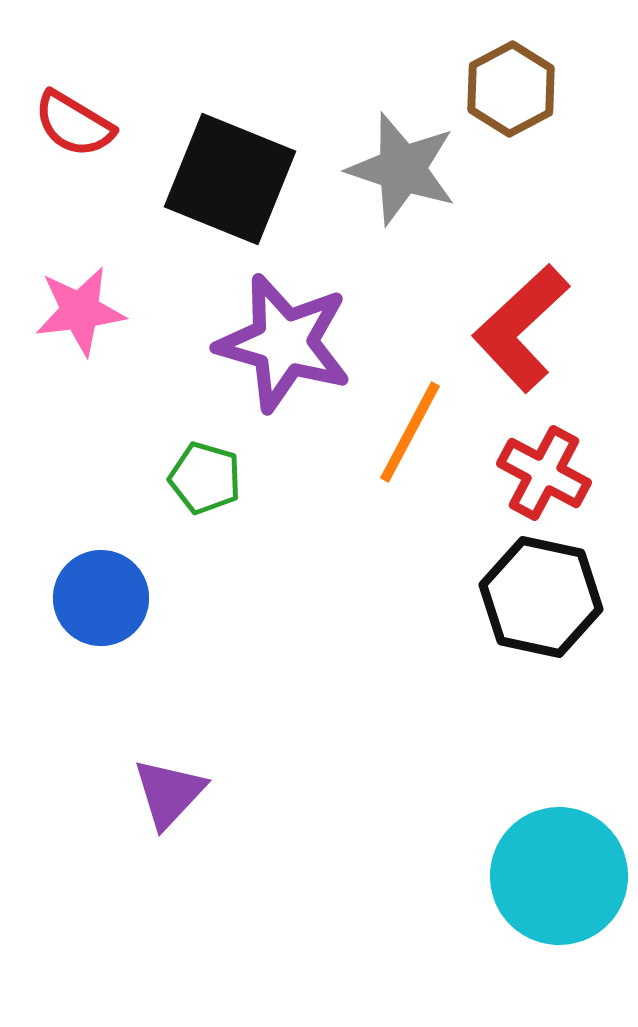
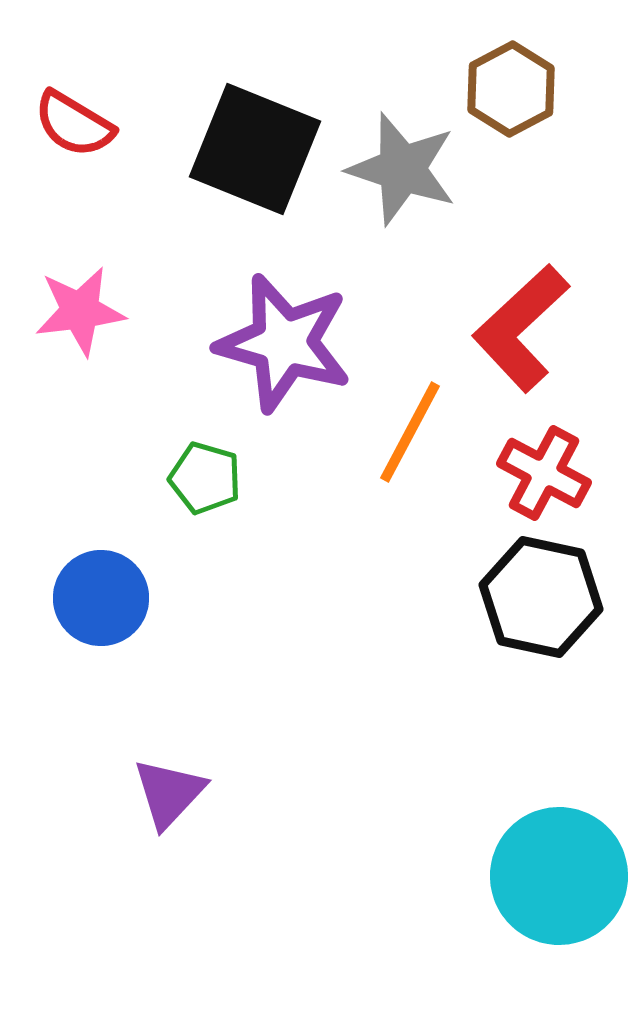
black square: moved 25 px right, 30 px up
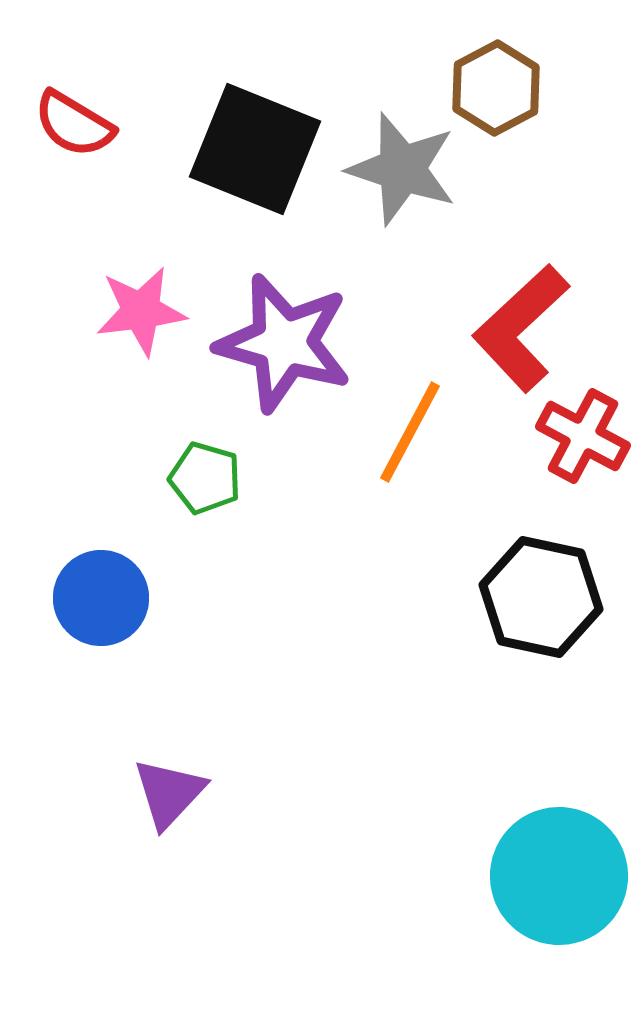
brown hexagon: moved 15 px left, 1 px up
pink star: moved 61 px right
red cross: moved 39 px right, 37 px up
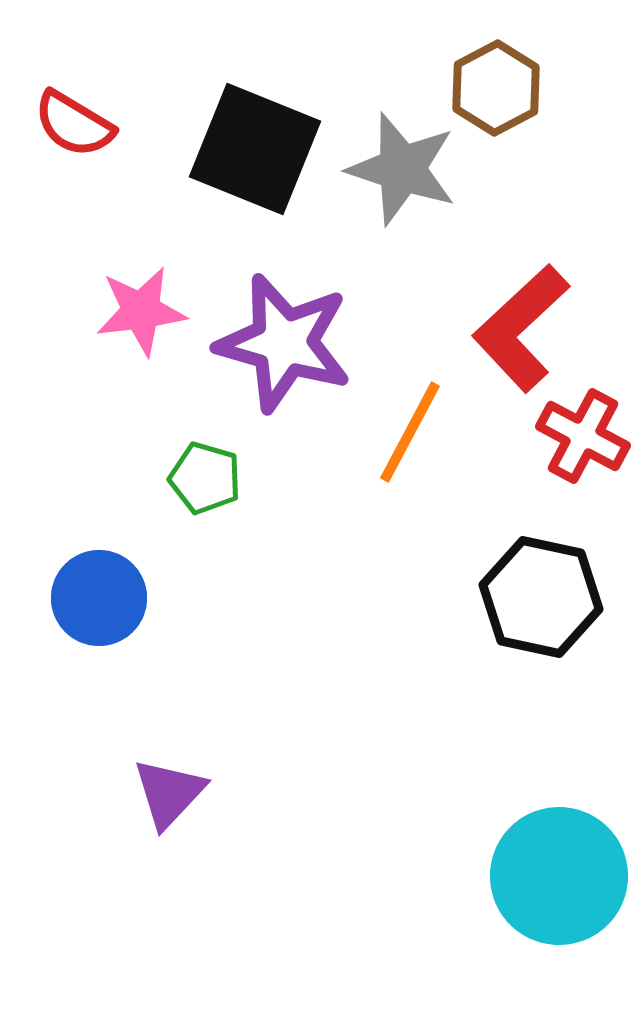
blue circle: moved 2 px left
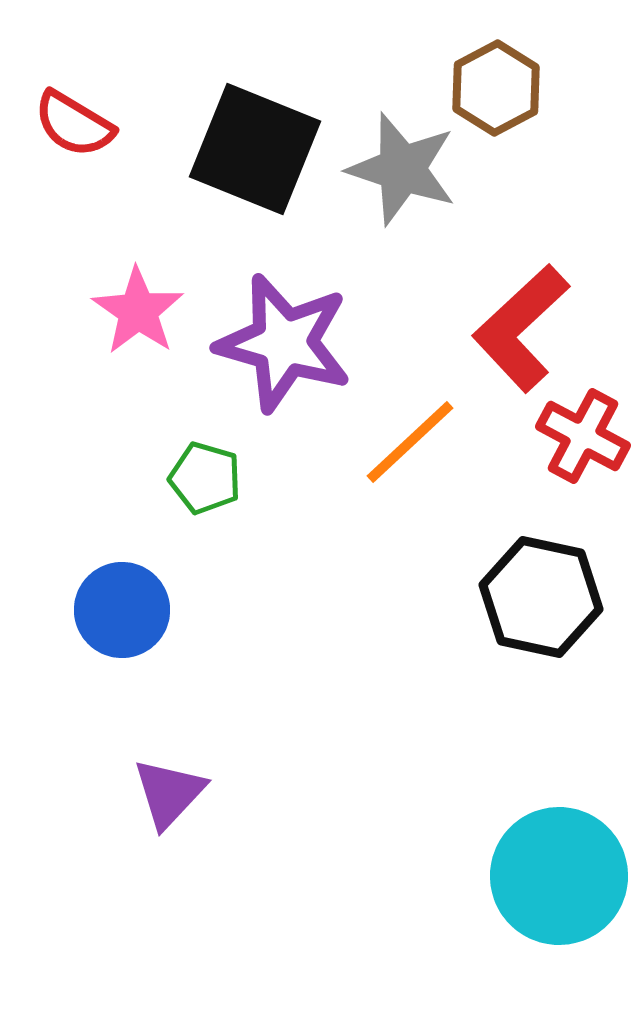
pink star: moved 3 px left; rotated 30 degrees counterclockwise
orange line: moved 10 px down; rotated 19 degrees clockwise
blue circle: moved 23 px right, 12 px down
